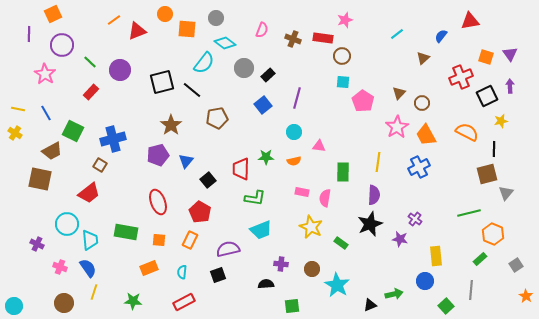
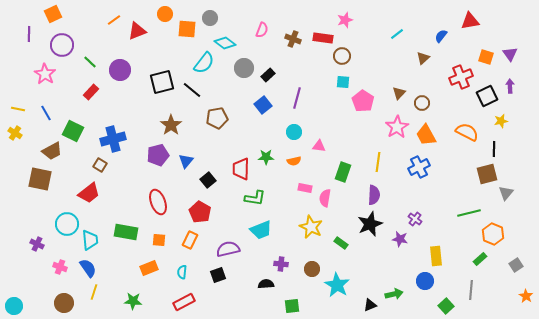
gray circle at (216, 18): moved 6 px left
green rectangle at (343, 172): rotated 18 degrees clockwise
pink rectangle at (302, 192): moved 3 px right, 4 px up
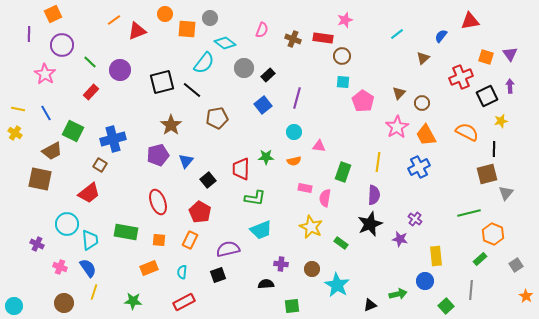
green arrow at (394, 294): moved 4 px right
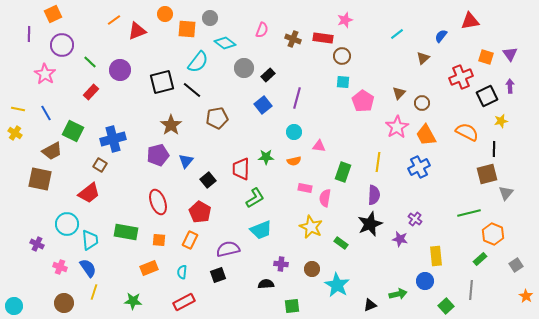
cyan semicircle at (204, 63): moved 6 px left, 1 px up
green L-shape at (255, 198): rotated 40 degrees counterclockwise
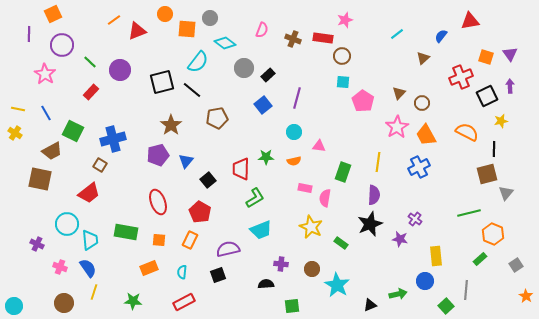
gray line at (471, 290): moved 5 px left
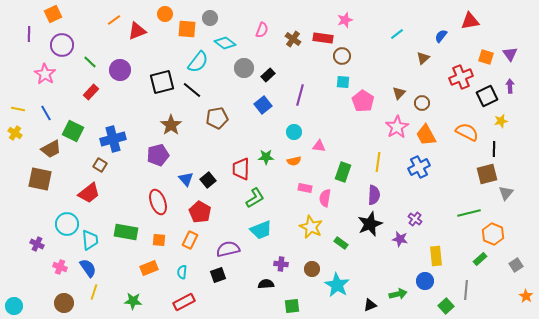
brown cross at (293, 39): rotated 14 degrees clockwise
purple line at (297, 98): moved 3 px right, 3 px up
brown trapezoid at (52, 151): moved 1 px left, 2 px up
blue triangle at (186, 161): moved 18 px down; rotated 21 degrees counterclockwise
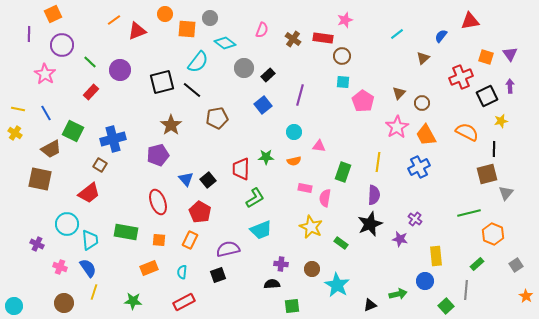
green rectangle at (480, 259): moved 3 px left, 5 px down
black semicircle at (266, 284): moved 6 px right
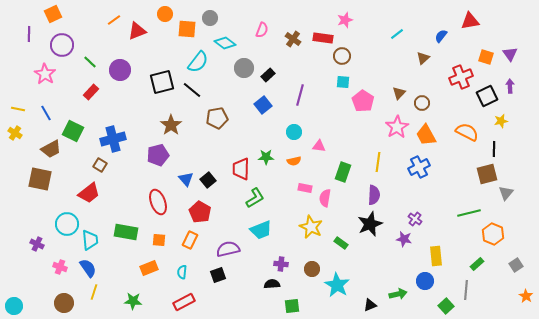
purple star at (400, 239): moved 4 px right
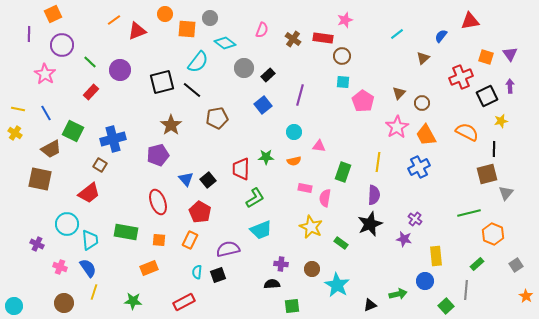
cyan semicircle at (182, 272): moved 15 px right
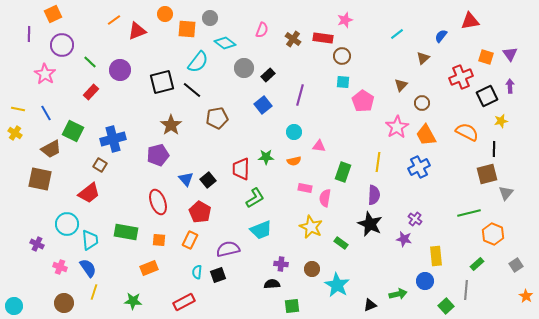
brown triangle at (399, 93): moved 2 px right, 8 px up
black star at (370, 224): rotated 25 degrees counterclockwise
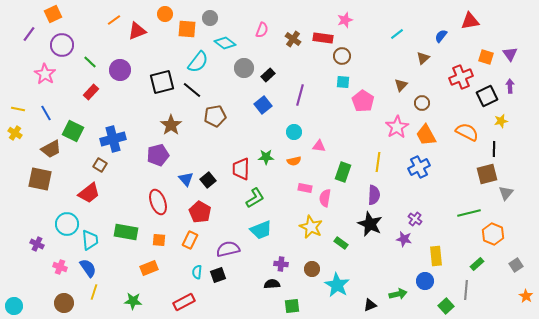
purple line at (29, 34): rotated 35 degrees clockwise
brown pentagon at (217, 118): moved 2 px left, 2 px up
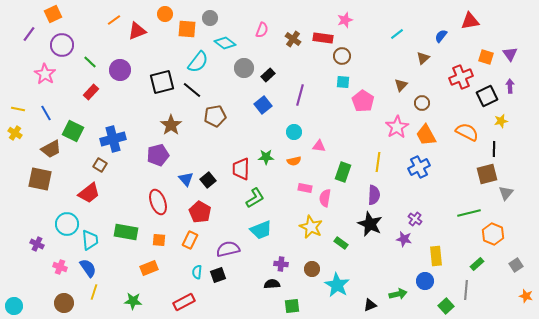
orange star at (526, 296): rotated 16 degrees counterclockwise
